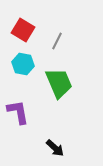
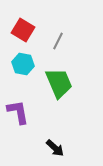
gray line: moved 1 px right
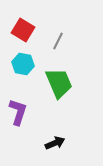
purple L-shape: rotated 28 degrees clockwise
black arrow: moved 5 px up; rotated 66 degrees counterclockwise
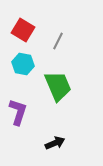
green trapezoid: moved 1 px left, 3 px down
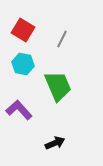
gray line: moved 4 px right, 2 px up
purple L-shape: moved 1 px right, 2 px up; rotated 60 degrees counterclockwise
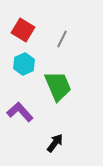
cyan hexagon: moved 1 px right; rotated 25 degrees clockwise
purple L-shape: moved 1 px right, 2 px down
black arrow: rotated 30 degrees counterclockwise
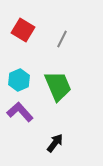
cyan hexagon: moved 5 px left, 16 px down
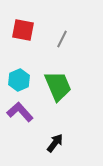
red square: rotated 20 degrees counterclockwise
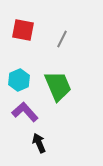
purple L-shape: moved 5 px right
black arrow: moved 16 px left; rotated 60 degrees counterclockwise
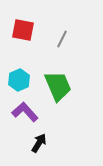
black arrow: rotated 54 degrees clockwise
